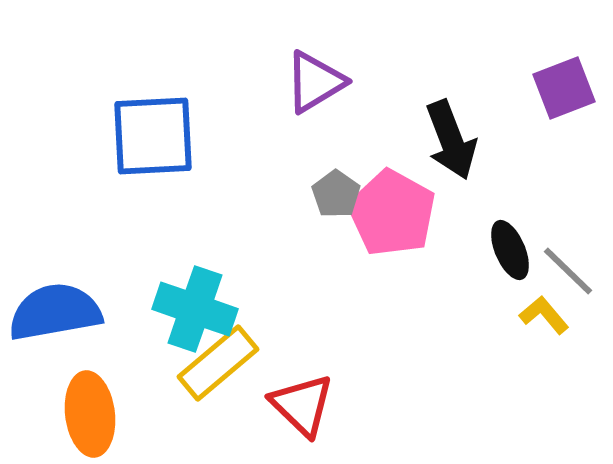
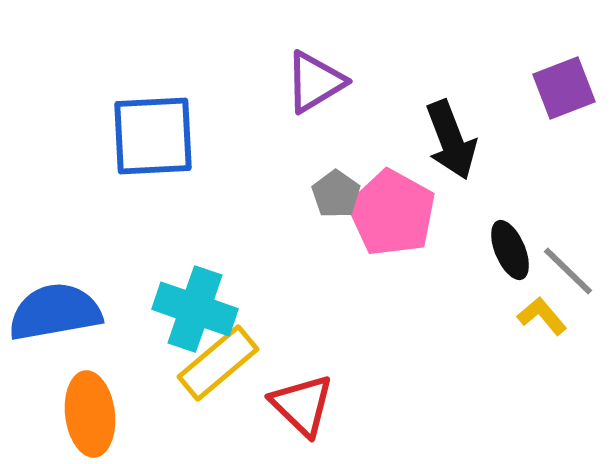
yellow L-shape: moved 2 px left, 1 px down
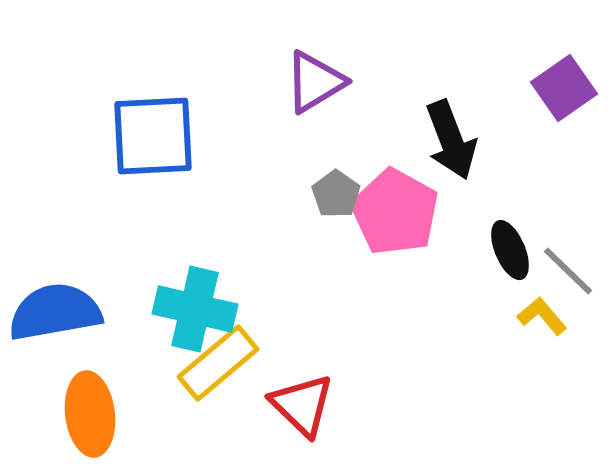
purple square: rotated 14 degrees counterclockwise
pink pentagon: moved 3 px right, 1 px up
cyan cross: rotated 6 degrees counterclockwise
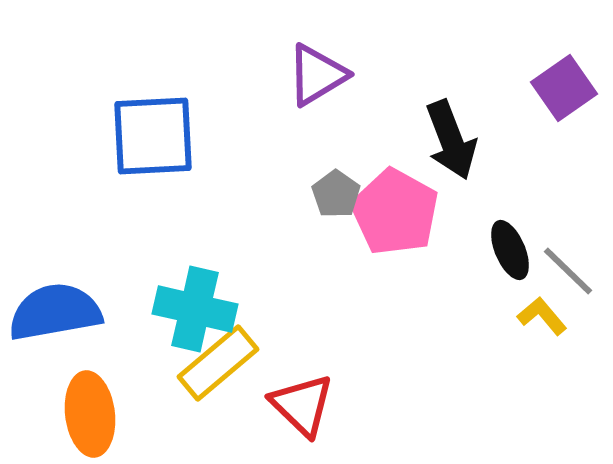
purple triangle: moved 2 px right, 7 px up
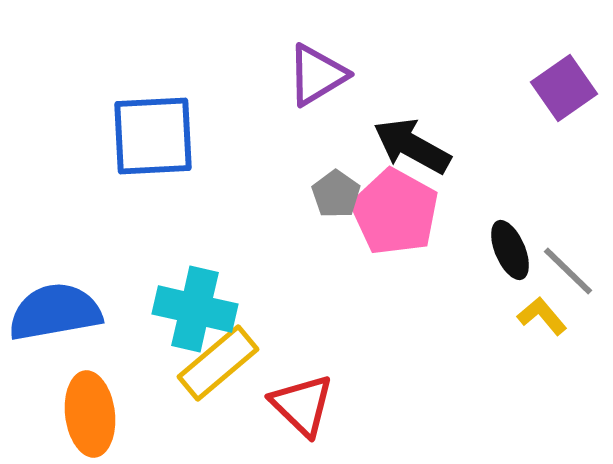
black arrow: moved 39 px left, 6 px down; rotated 140 degrees clockwise
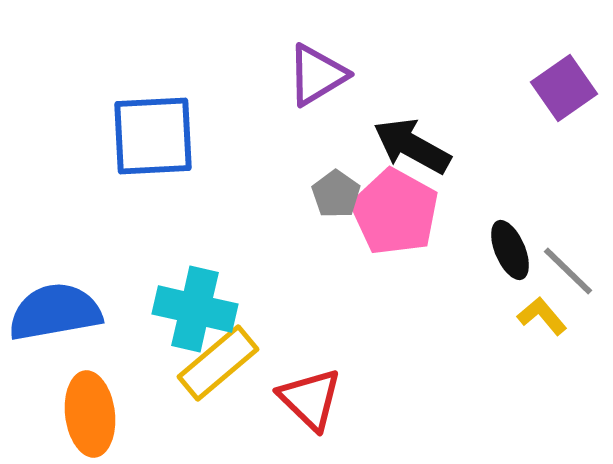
red triangle: moved 8 px right, 6 px up
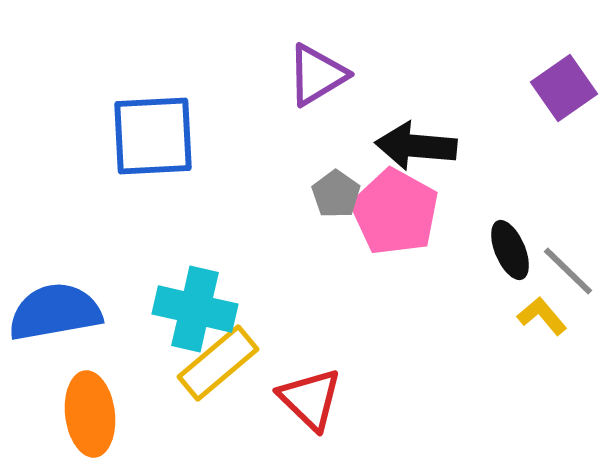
black arrow: moved 4 px right; rotated 24 degrees counterclockwise
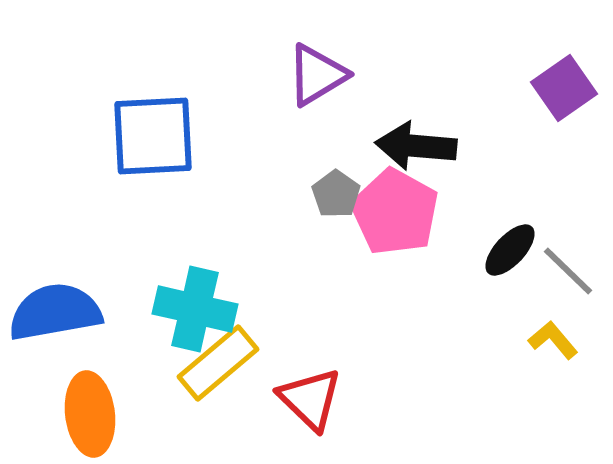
black ellipse: rotated 66 degrees clockwise
yellow L-shape: moved 11 px right, 24 px down
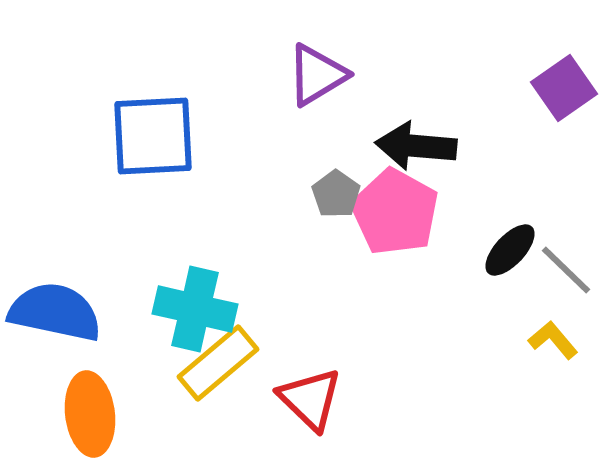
gray line: moved 2 px left, 1 px up
blue semicircle: rotated 22 degrees clockwise
